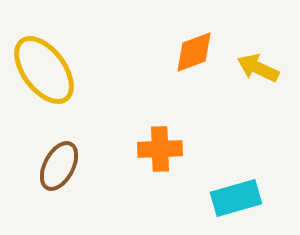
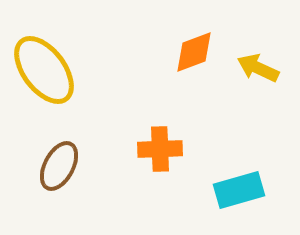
cyan rectangle: moved 3 px right, 8 px up
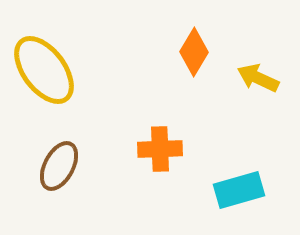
orange diamond: rotated 39 degrees counterclockwise
yellow arrow: moved 10 px down
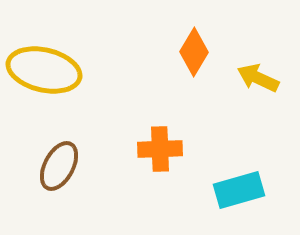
yellow ellipse: rotated 40 degrees counterclockwise
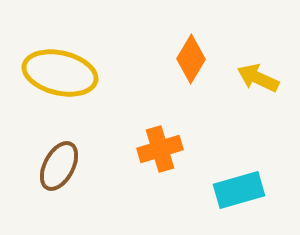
orange diamond: moved 3 px left, 7 px down
yellow ellipse: moved 16 px right, 3 px down
orange cross: rotated 15 degrees counterclockwise
